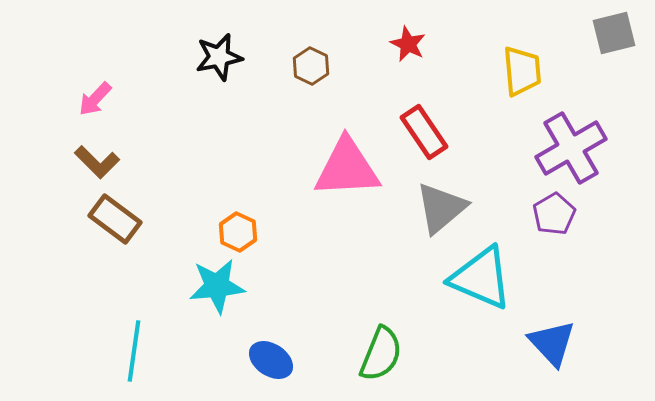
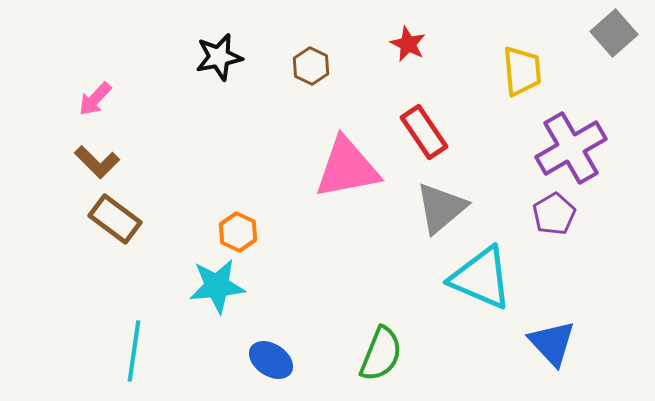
gray square: rotated 27 degrees counterclockwise
pink triangle: rotated 8 degrees counterclockwise
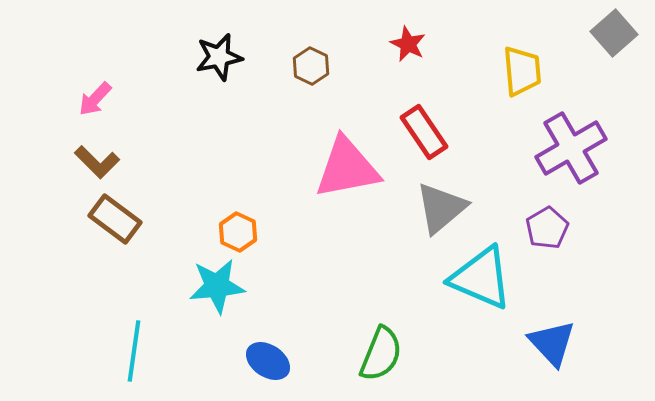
purple pentagon: moved 7 px left, 14 px down
blue ellipse: moved 3 px left, 1 px down
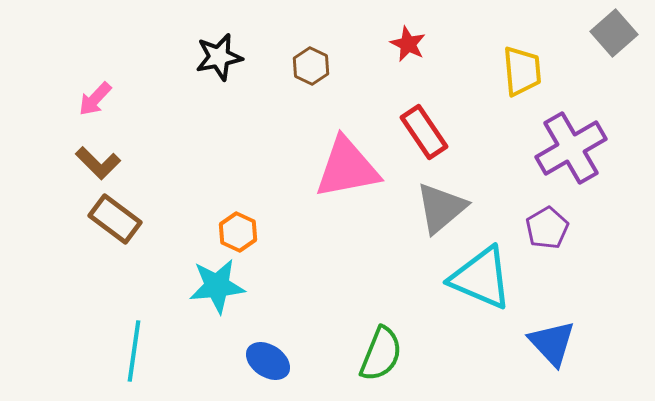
brown L-shape: moved 1 px right, 1 px down
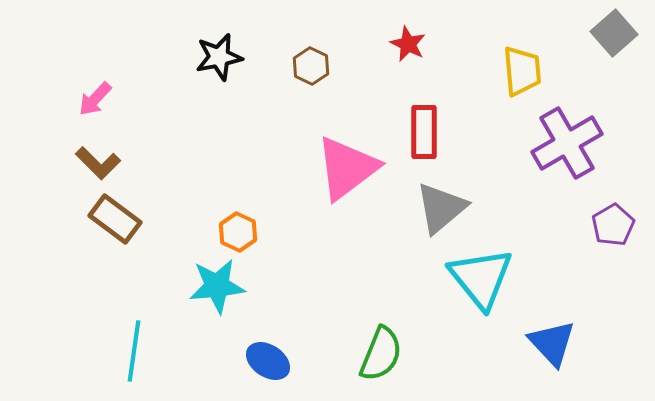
red rectangle: rotated 34 degrees clockwise
purple cross: moved 4 px left, 5 px up
pink triangle: rotated 26 degrees counterclockwise
purple pentagon: moved 66 px right, 3 px up
cyan triangle: rotated 28 degrees clockwise
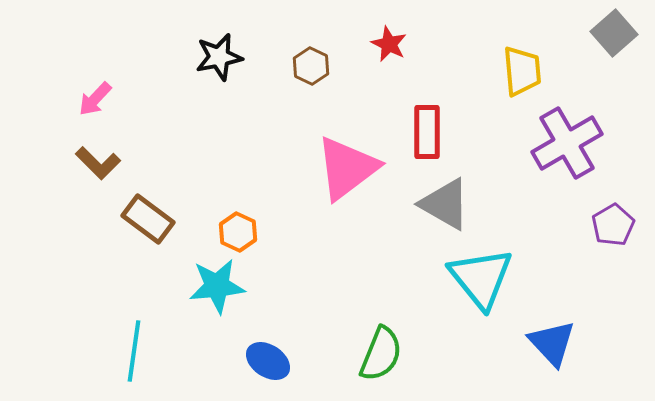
red star: moved 19 px left
red rectangle: moved 3 px right
gray triangle: moved 4 px right, 4 px up; rotated 50 degrees counterclockwise
brown rectangle: moved 33 px right
